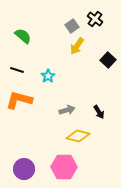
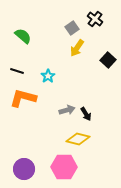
gray square: moved 2 px down
yellow arrow: moved 2 px down
black line: moved 1 px down
orange L-shape: moved 4 px right, 2 px up
black arrow: moved 13 px left, 2 px down
yellow diamond: moved 3 px down
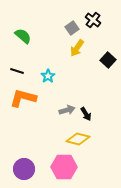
black cross: moved 2 px left, 1 px down
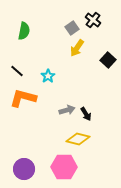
green semicircle: moved 1 px right, 5 px up; rotated 60 degrees clockwise
black line: rotated 24 degrees clockwise
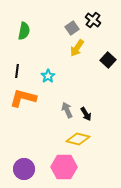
black line: rotated 56 degrees clockwise
gray arrow: rotated 98 degrees counterclockwise
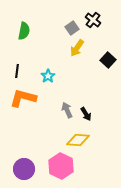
yellow diamond: moved 1 px down; rotated 10 degrees counterclockwise
pink hexagon: moved 3 px left, 1 px up; rotated 25 degrees clockwise
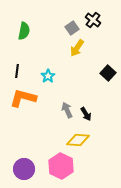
black square: moved 13 px down
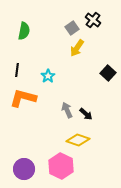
black line: moved 1 px up
black arrow: rotated 16 degrees counterclockwise
yellow diamond: rotated 15 degrees clockwise
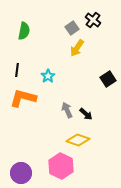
black square: moved 6 px down; rotated 14 degrees clockwise
purple circle: moved 3 px left, 4 px down
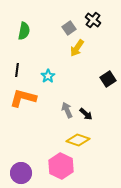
gray square: moved 3 px left
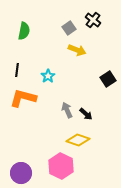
yellow arrow: moved 2 px down; rotated 102 degrees counterclockwise
